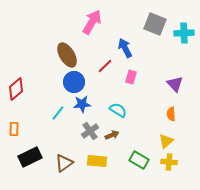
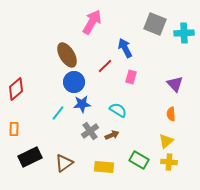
yellow rectangle: moved 7 px right, 6 px down
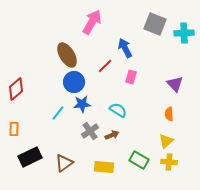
orange semicircle: moved 2 px left
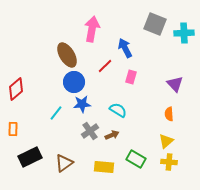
pink arrow: moved 7 px down; rotated 20 degrees counterclockwise
cyan line: moved 2 px left
orange rectangle: moved 1 px left
green rectangle: moved 3 px left, 1 px up
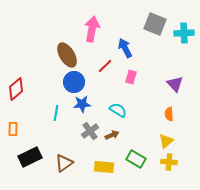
cyan line: rotated 28 degrees counterclockwise
